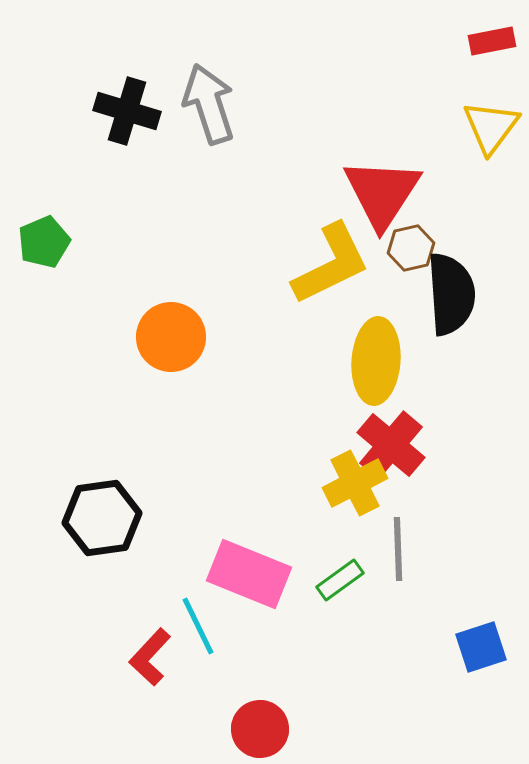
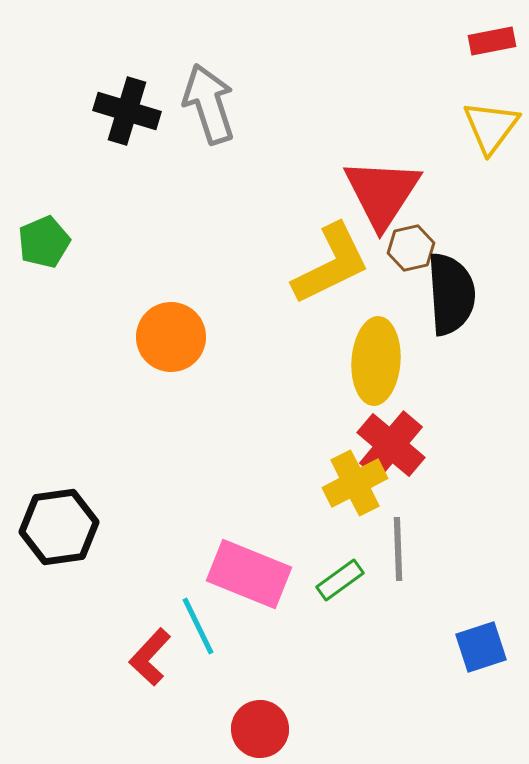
black hexagon: moved 43 px left, 9 px down
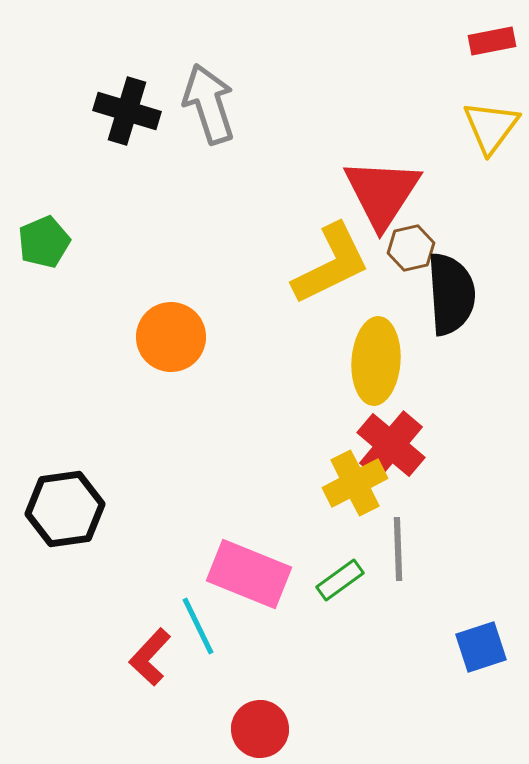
black hexagon: moved 6 px right, 18 px up
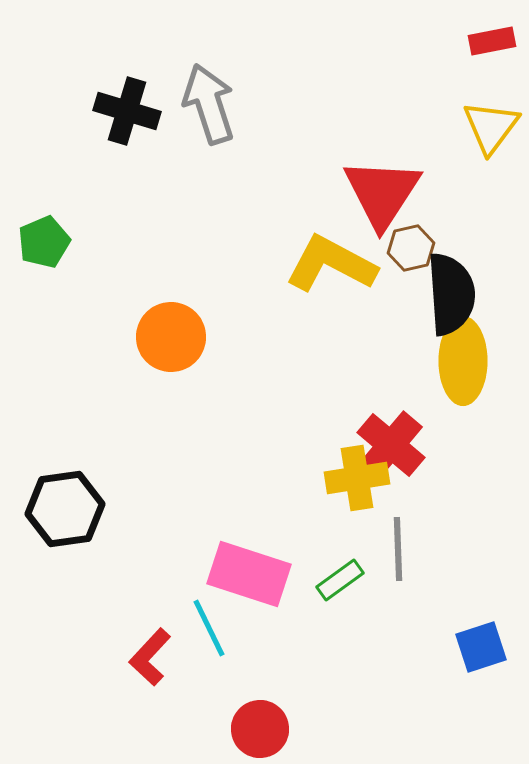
yellow L-shape: rotated 126 degrees counterclockwise
yellow ellipse: moved 87 px right; rotated 4 degrees counterclockwise
yellow cross: moved 2 px right, 5 px up; rotated 18 degrees clockwise
pink rectangle: rotated 4 degrees counterclockwise
cyan line: moved 11 px right, 2 px down
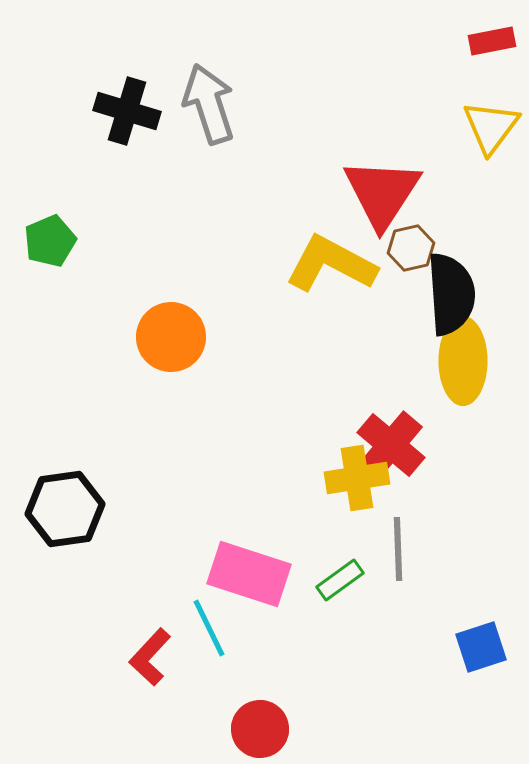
green pentagon: moved 6 px right, 1 px up
